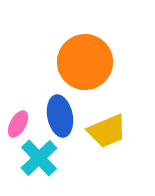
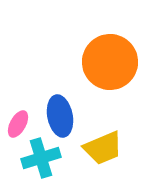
orange circle: moved 25 px right
yellow trapezoid: moved 4 px left, 17 px down
cyan cross: moved 2 px right; rotated 27 degrees clockwise
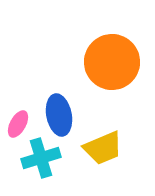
orange circle: moved 2 px right
blue ellipse: moved 1 px left, 1 px up
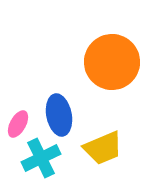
cyan cross: rotated 9 degrees counterclockwise
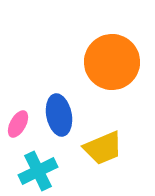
cyan cross: moved 3 px left, 13 px down
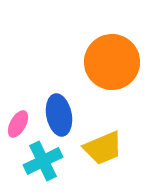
cyan cross: moved 5 px right, 10 px up
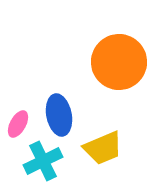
orange circle: moved 7 px right
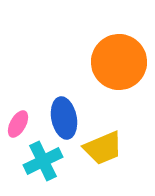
blue ellipse: moved 5 px right, 3 px down
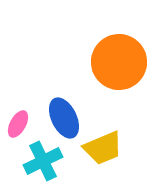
blue ellipse: rotated 15 degrees counterclockwise
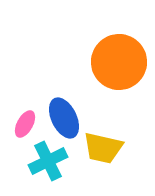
pink ellipse: moved 7 px right
yellow trapezoid: rotated 36 degrees clockwise
cyan cross: moved 5 px right
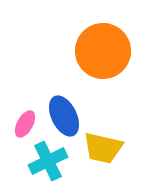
orange circle: moved 16 px left, 11 px up
blue ellipse: moved 2 px up
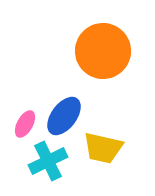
blue ellipse: rotated 63 degrees clockwise
